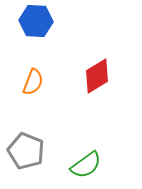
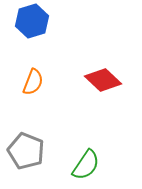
blue hexagon: moved 4 px left; rotated 20 degrees counterclockwise
red diamond: moved 6 px right, 4 px down; rotated 75 degrees clockwise
green semicircle: rotated 20 degrees counterclockwise
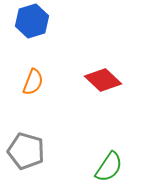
gray pentagon: rotated 6 degrees counterclockwise
green semicircle: moved 23 px right, 2 px down
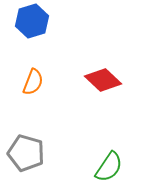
gray pentagon: moved 2 px down
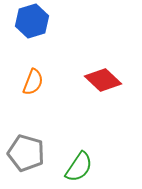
green semicircle: moved 30 px left
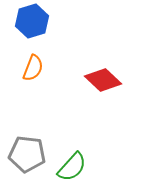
orange semicircle: moved 14 px up
gray pentagon: moved 1 px right, 1 px down; rotated 9 degrees counterclockwise
green semicircle: moved 7 px left; rotated 8 degrees clockwise
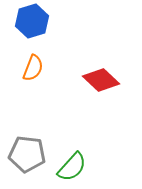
red diamond: moved 2 px left
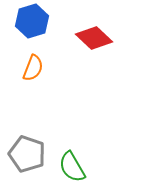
red diamond: moved 7 px left, 42 px up
gray pentagon: rotated 12 degrees clockwise
green semicircle: rotated 108 degrees clockwise
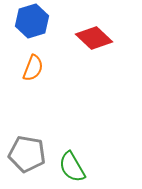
gray pentagon: rotated 9 degrees counterclockwise
